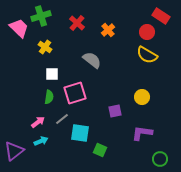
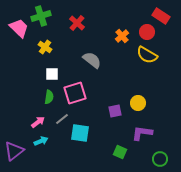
orange cross: moved 14 px right, 6 px down
yellow circle: moved 4 px left, 6 px down
green square: moved 20 px right, 2 px down
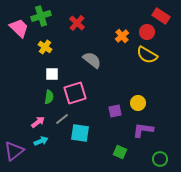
purple L-shape: moved 1 px right, 3 px up
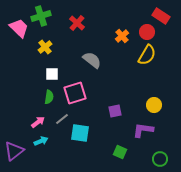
yellow cross: rotated 16 degrees clockwise
yellow semicircle: rotated 90 degrees counterclockwise
yellow circle: moved 16 px right, 2 px down
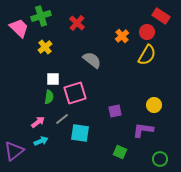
white square: moved 1 px right, 5 px down
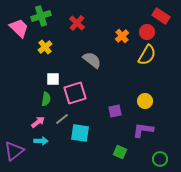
green semicircle: moved 3 px left, 2 px down
yellow circle: moved 9 px left, 4 px up
cyan arrow: rotated 24 degrees clockwise
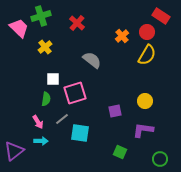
pink arrow: rotated 96 degrees clockwise
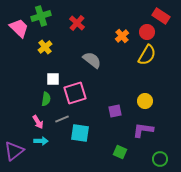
gray line: rotated 16 degrees clockwise
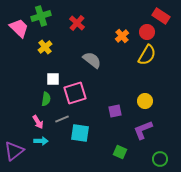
purple L-shape: rotated 30 degrees counterclockwise
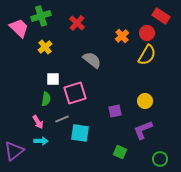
red circle: moved 1 px down
